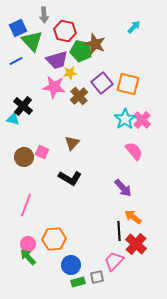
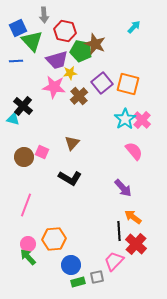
blue line: rotated 24 degrees clockwise
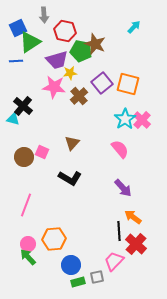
green triangle: moved 2 px left, 1 px down; rotated 40 degrees clockwise
pink semicircle: moved 14 px left, 2 px up
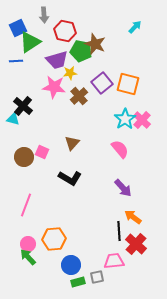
cyan arrow: moved 1 px right
pink trapezoid: rotated 40 degrees clockwise
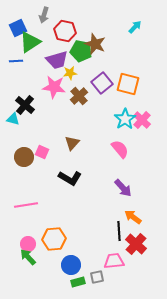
gray arrow: rotated 21 degrees clockwise
black cross: moved 2 px right, 1 px up
pink line: rotated 60 degrees clockwise
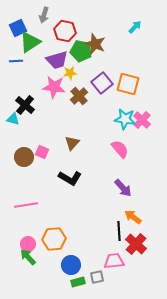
cyan star: rotated 30 degrees counterclockwise
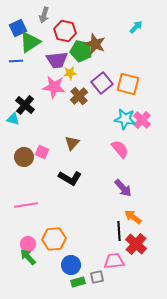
cyan arrow: moved 1 px right
purple trapezoid: rotated 10 degrees clockwise
